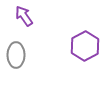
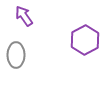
purple hexagon: moved 6 px up
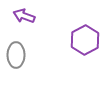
purple arrow: rotated 35 degrees counterclockwise
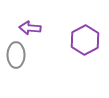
purple arrow: moved 6 px right, 12 px down; rotated 15 degrees counterclockwise
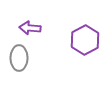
gray ellipse: moved 3 px right, 3 px down
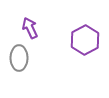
purple arrow: rotated 60 degrees clockwise
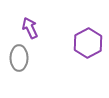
purple hexagon: moved 3 px right, 3 px down
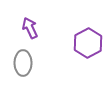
gray ellipse: moved 4 px right, 5 px down
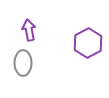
purple arrow: moved 1 px left, 2 px down; rotated 15 degrees clockwise
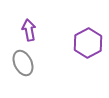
gray ellipse: rotated 25 degrees counterclockwise
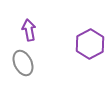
purple hexagon: moved 2 px right, 1 px down
